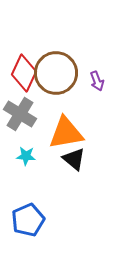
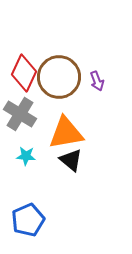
brown circle: moved 3 px right, 4 px down
black triangle: moved 3 px left, 1 px down
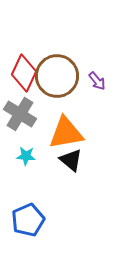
brown circle: moved 2 px left, 1 px up
purple arrow: rotated 18 degrees counterclockwise
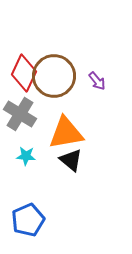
brown circle: moved 3 px left
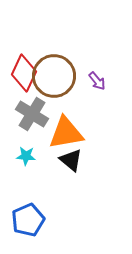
gray cross: moved 12 px right
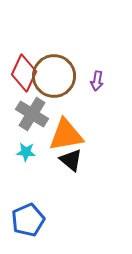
purple arrow: rotated 48 degrees clockwise
orange triangle: moved 2 px down
cyan star: moved 4 px up
